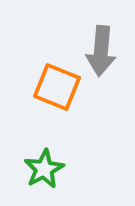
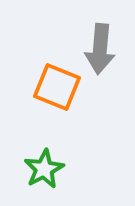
gray arrow: moved 1 px left, 2 px up
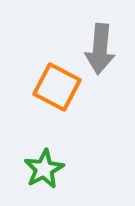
orange square: rotated 6 degrees clockwise
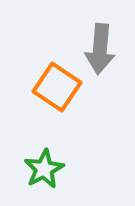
orange square: rotated 6 degrees clockwise
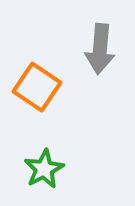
orange square: moved 20 px left
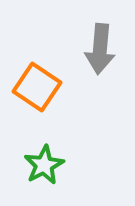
green star: moved 4 px up
